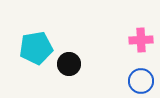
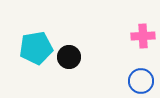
pink cross: moved 2 px right, 4 px up
black circle: moved 7 px up
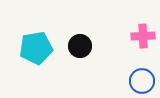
black circle: moved 11 px right, 11 px up
blue circle: moved 1 px right
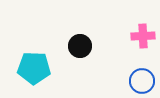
cyan pentagon: moved 2 px left, 20 px down; rotated 12 degrees clockwise
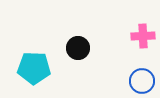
black circle: moved 2 px left, 2 px down
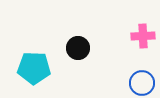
blue circle: moved 2 px down
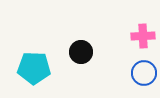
black circle: moved 3 px right, 4 px down
blue circle: moved 2 px right, 10 px up
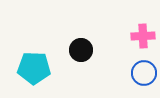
black circle: moved 2 px up
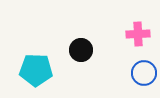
pink cross: moved 5 px left, 2 px up
cyan pentagon: moved 2 px right, 2 px down
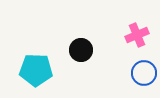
pink cross: moved 1 px left, 1 px down; rotated 20 degrees counterclockwise
